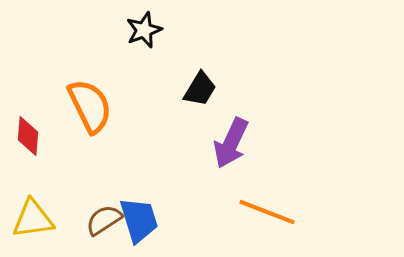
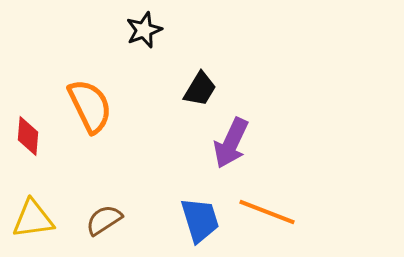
blue trapezoid: moved 61 px right
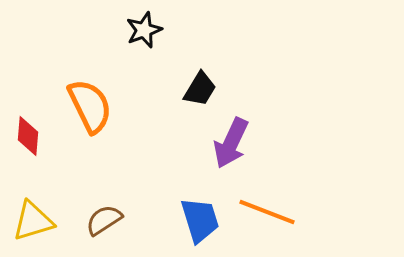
yellow triangle: moved 2 px down; rotated 9 degrees counterclockwise
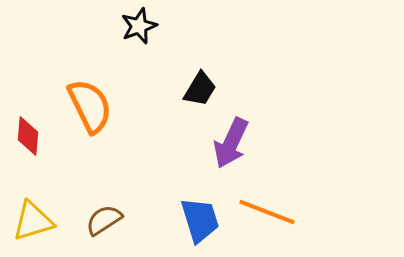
black star: moved 5 px left, 4 px up
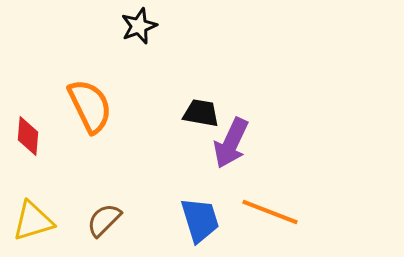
black trapezoid: moved 1 px right, 24 px down; rotated 111 degrees counterclockwise
orange line: moved 3 px right
brown semicircle: rotated 12 degrees counterclockwise
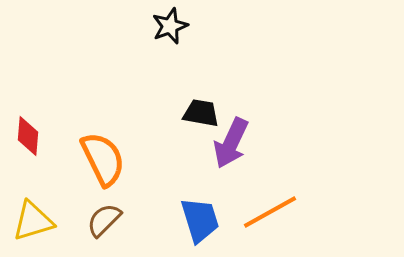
black star: moved 31 px right
orange semicircle: moved 13 px right, 53 px down
orange line: rotated 50 degrees counterclockwise
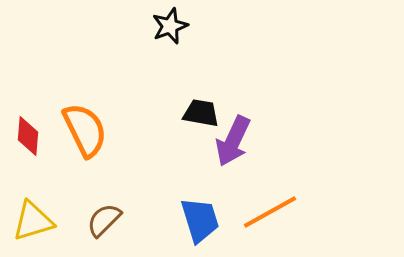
purple arrow: moved 2 px right, 2 px up
orange semicircle: moved 18 px left, 29 px up
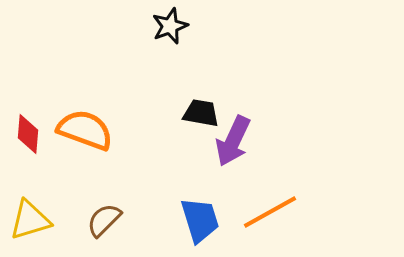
orange semicircle: rotated 44 degrees counterclockwise
red diamond: moved 2 px up
yellow triangle: moved 3 px left, 1 px up
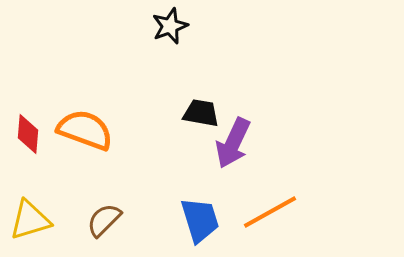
purple arrow: moved 2 px down
